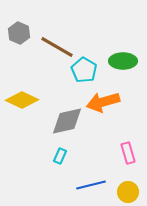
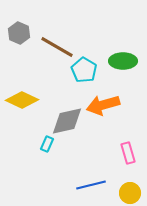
orange arrow: moved 3 px down
cyan rectangle: moved 13 px left, 12 px up
yellow circle: moved 2 px right, 1 px down
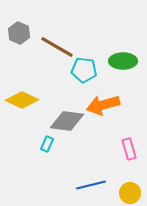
cyan pentagon: rotated 25 degrees counterclockwise
gray diamond: rotated 20 degrees clockwise
pink rectangle: moved 1 px right, 4 px up
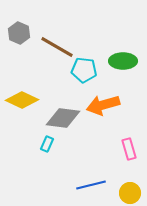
gray diamond: moved 4 px left, 3 px up
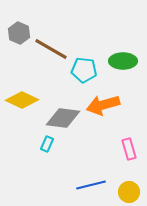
brown line: moved 6 px left, 2 px down
yellow circle: moved 1 px left, 1 px up
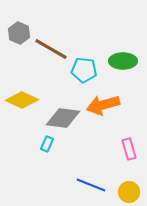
blue line: rotated 36 degrees clockwise
